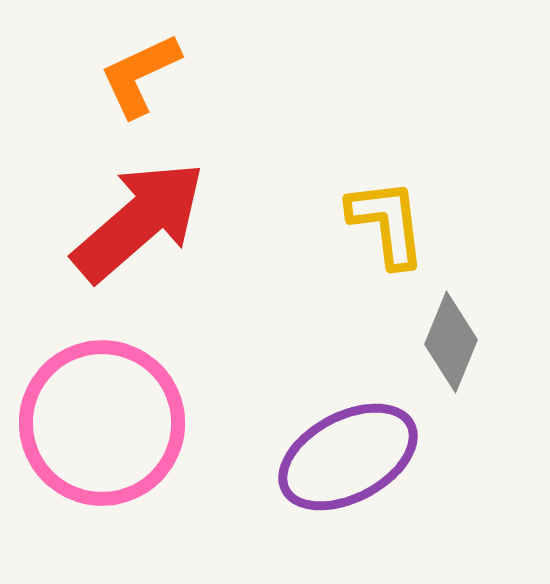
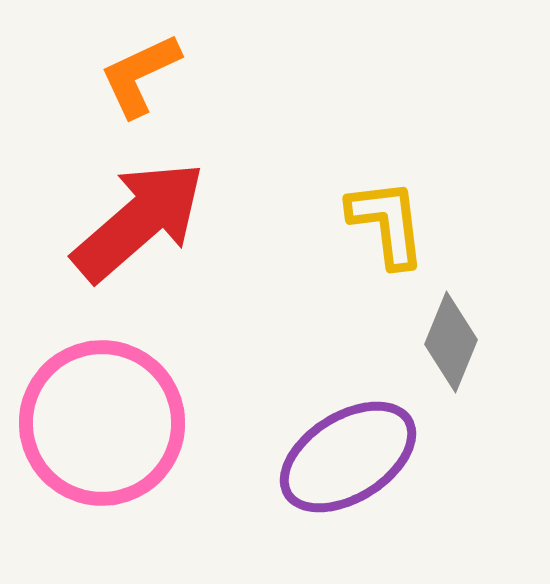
purple ellipse: rotated 4 degrees counterclockwise
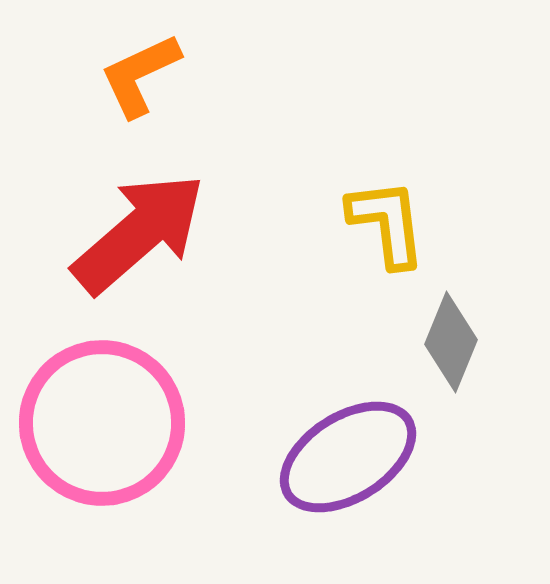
red arrow: moved 12 px down
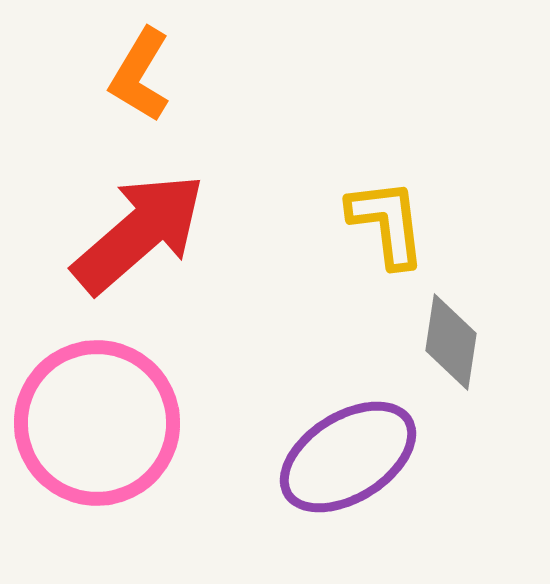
orange L-shape: rotated 34 degrees counterclockwise
gray diamond: rotated 14 degrees counterclockwise
pink circle: moved 5 px left
